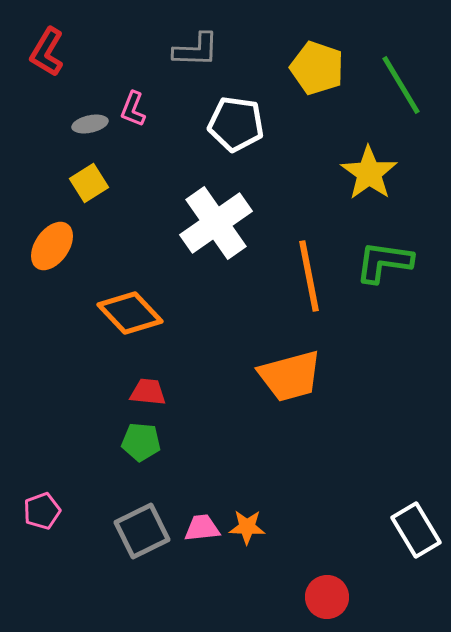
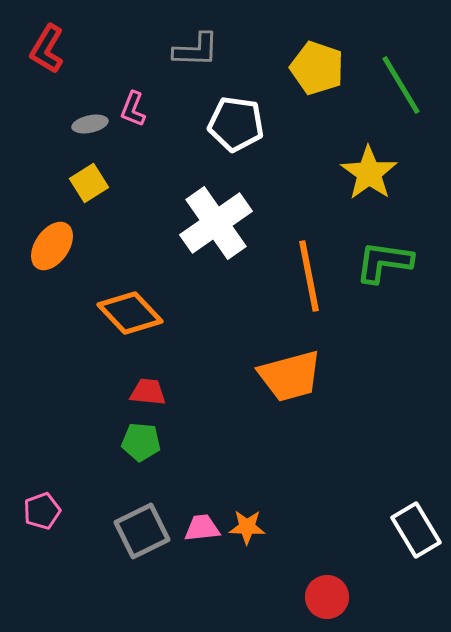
red L-shape: moved 3 px up
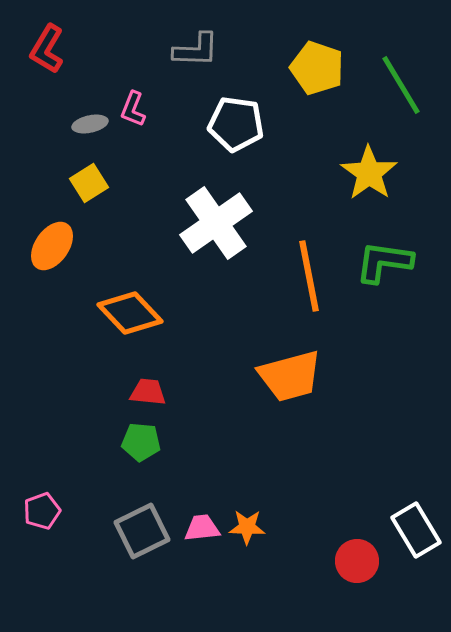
red circle: moved 30 px right, 36 px up
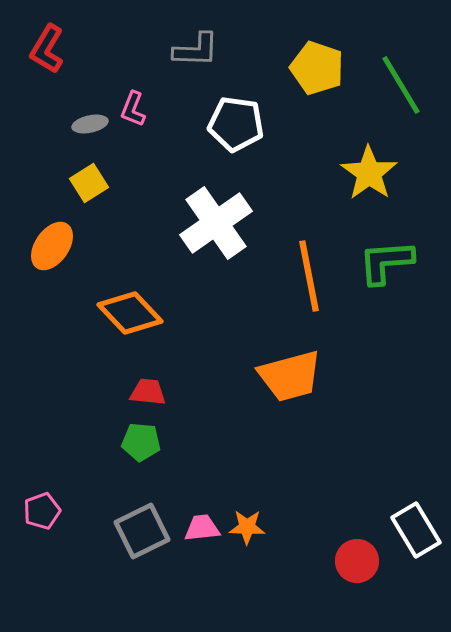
green L-shape: moved 2 px right; rotated 12 degrees counterclockwise
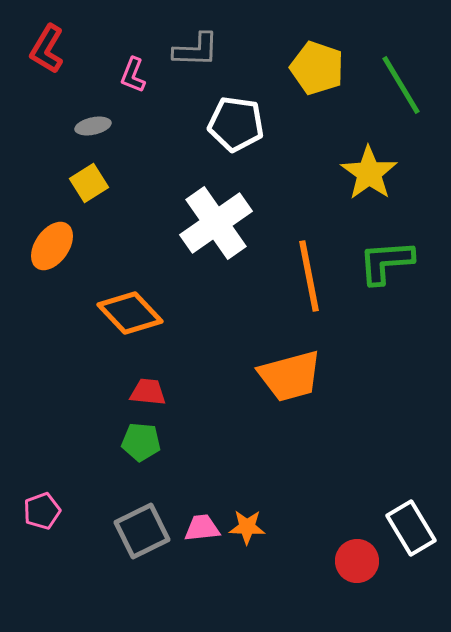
pink L-shape: moved 34 px up
gray ellipse: moved 3 px right, 2 px down
white rectangle: moved 5 px left, 2 px up
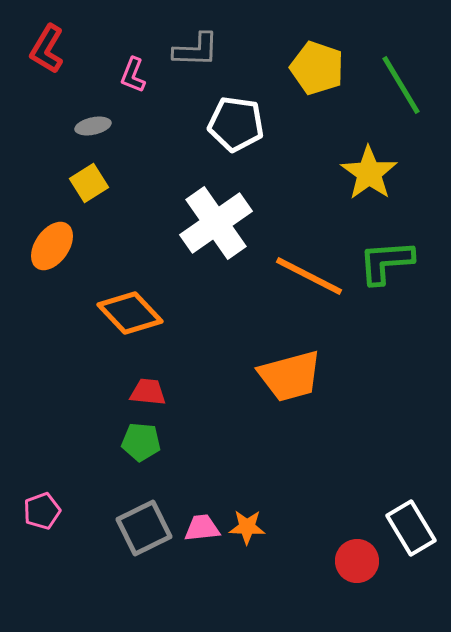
orange line: rotated 52 degrees counterclockwise
gray square: moved 2 px right, 3 px up
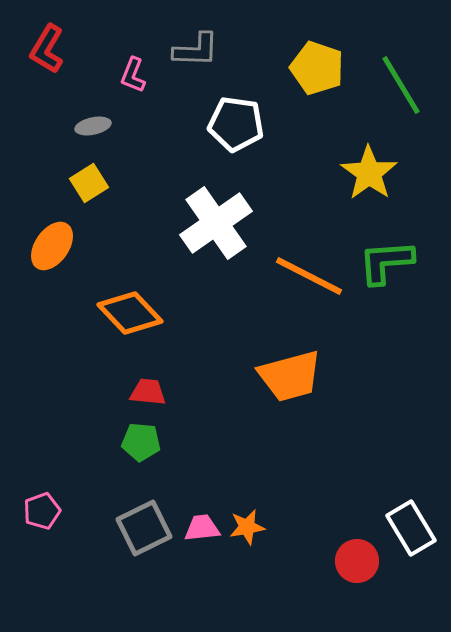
orange star: rotated 12 degrees counterclockwise
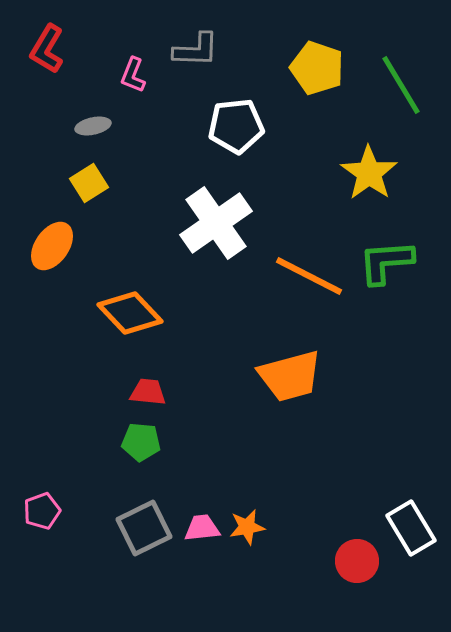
white pentagon: moved 2 px down; rotated 14 degrees counterclockwise
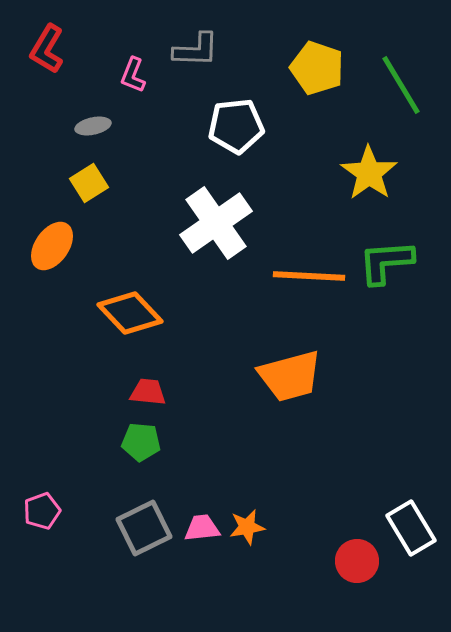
orange line: rotated 24 degrees counterclockwise
